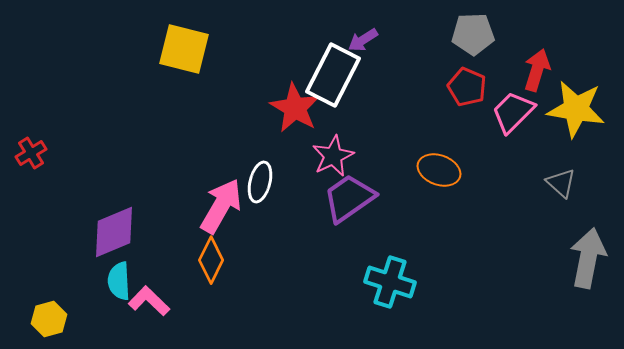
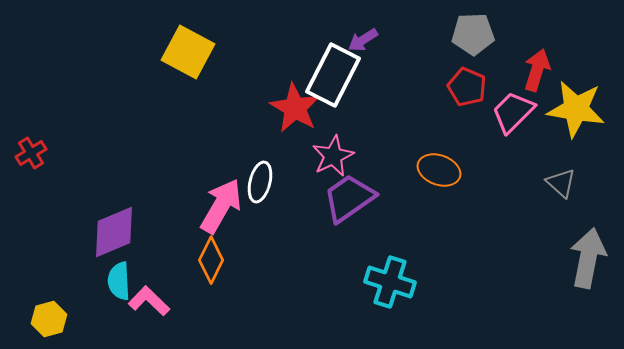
yellow square: moved 4 px right, 3 px down; rotated 14 degrees clockwise
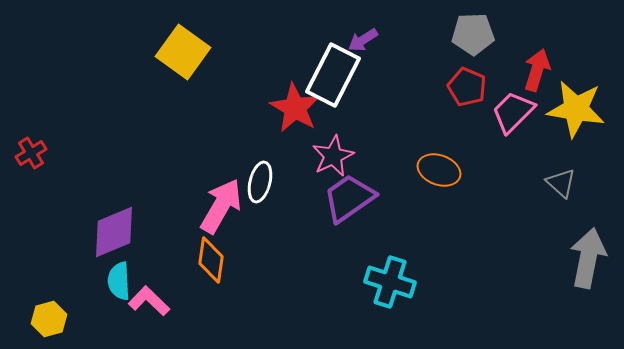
yellow square: moved 5 px left; rotated 8 degrees clockwise
orange diamond: rotated 18 degrees counterclockwise
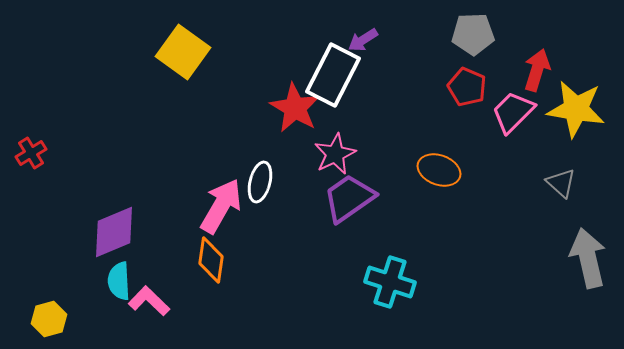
pink star: moved 2 px right, 2 px up
gray arrow: rotated 24 degrees counterclockwise
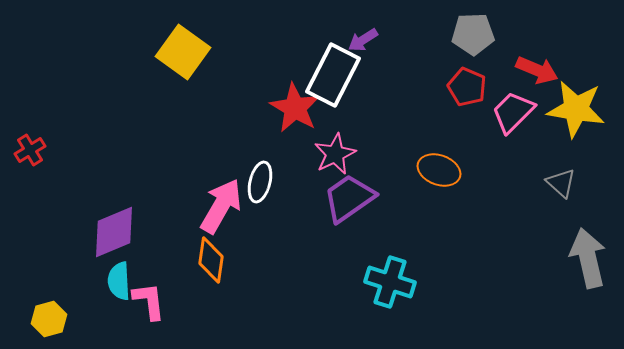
red arrow: rotated 96 degrees clockwise
red cross: moved 1 px left, 3 px up
pink L-shape: rotated 39 degrees clockwise
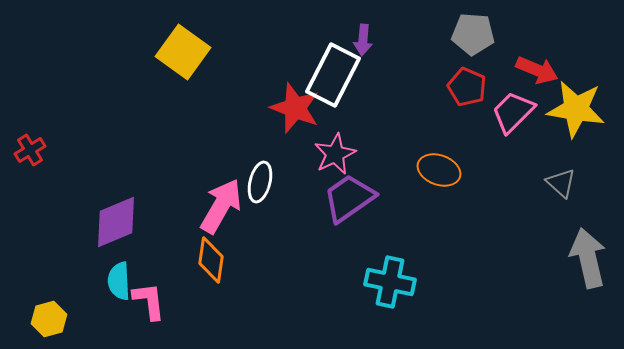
gray pentagon: rotated 6 degrees clockwise
purple arrow: rotated 52 degrees counterclockwise
red star: rotated 9 degrees counterclockwise
purple diamond: moved 2 px right, 10 px up
cyan cross: rotated 6 degrees counterclockwise
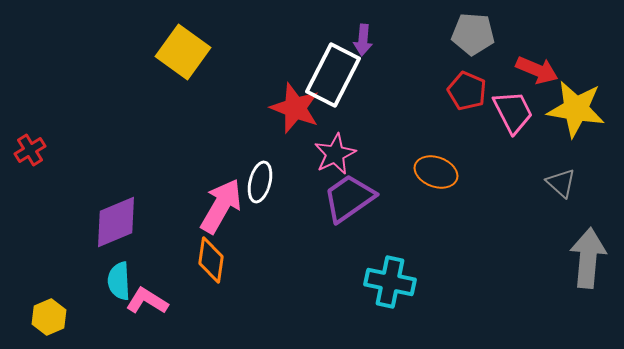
red pentagon: moved 4 px down
pink trapezoid: rotated 108 degrees clockwise
orange ellipse: moved 3 px left, 2 px down
gray arrow: rotated 18 degrees clockwise
pink L-shape: moved 2 px left; rotated 51 degrees counterclockwise
yellow hexagon: moved 2 px up; rotated 8 degrees counterclockwise
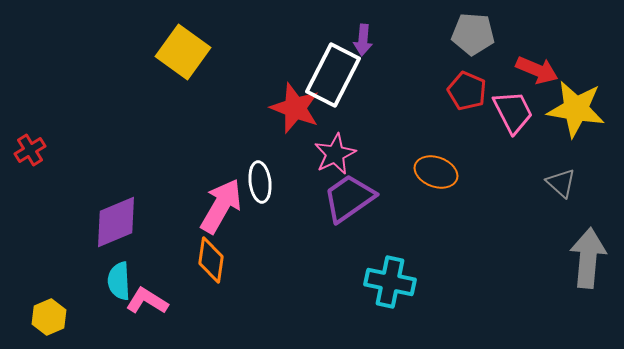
white ellipse: rotated 21 degrees counterclockwise
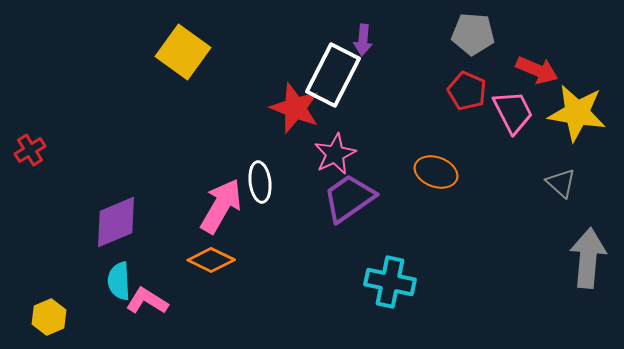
yellow star: moved 1 px right, 4 px down
orange diamond: rotated 72 degrees counterclockwise
